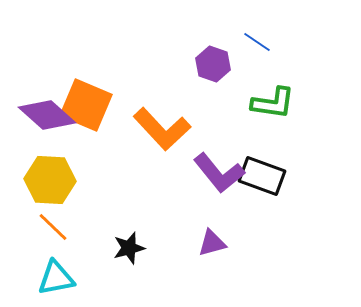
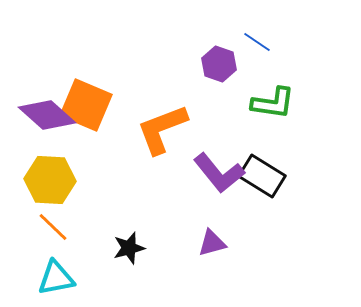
purple hexagon: moved 6 px right
orange L-shape: rotated 112 degrees clockwise
black rectangle: rotated 12 degrees clockwise
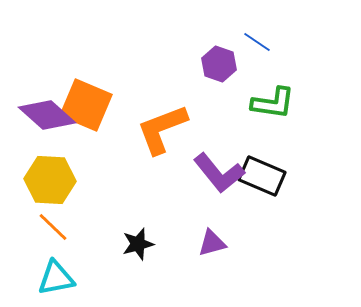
black rectangle: rotated 9 degrees counterclockwise
black star: moved 9 px right, 4 px up
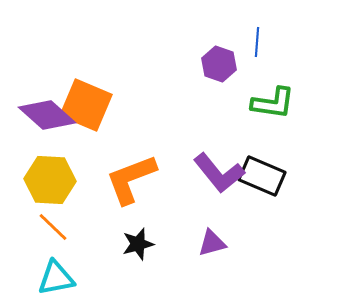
blue line: rotated 60 degrees clockwise
orange L-shape: moved 31 px left, 50 px down
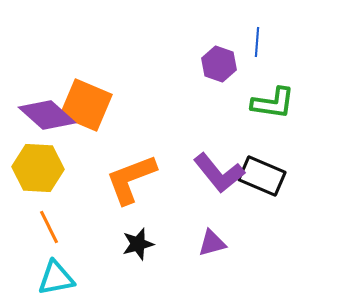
yellow hexagon: moved 12 px left, 12 px up
orange line: moved 4 px left; rotated 20 degrees clockwise
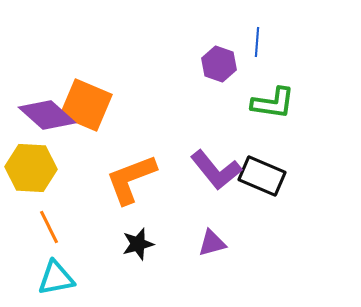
yellow hexagon: moved 7 px left
purple L-shape: moved 3 px left, 3 px up
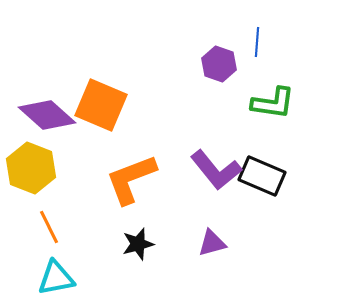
orange square: moved 15 px right
yellow hexagon: rotated 18 degrees clockwise
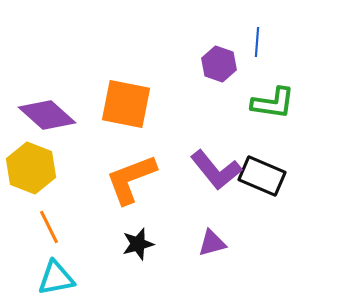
orange square: moved 25 px right, 1 px up; rotated 12 degrees counterclockwise
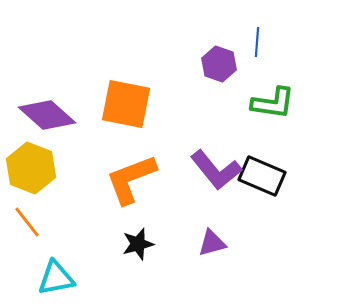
orange line: moved 22 px left, 5 px up; rotated 12 degrees counterclockwise
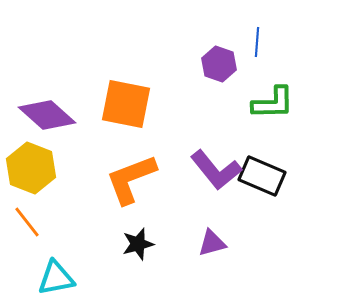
green L-shape: rotated 9 degrees counterclockwise
